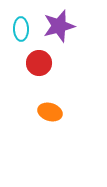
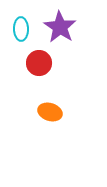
purple star: moved 1 px right, 1 px down; rotated 24 degrees counterclockwise
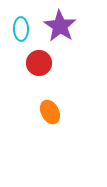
purple star: moved 1 px up
orange ellipse: rotated 45 degrees clockwise
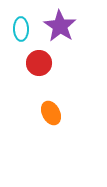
orange ellipse: moved 1 px right, 1 px down
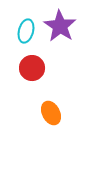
cyan ellipse: moved 5 px right, 2 px down; rotated 15 degrees clockwise
red circle: moved 7 px left, 5 px down
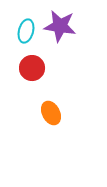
purple star: rotated 24 degrees counterclockwise
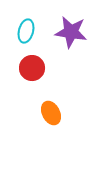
purple star: moved 11 px right, 6 px down
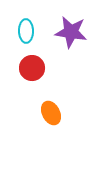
cyan ellipse: rotated 15 degrees counterclockwise
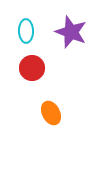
purple star: rotated 12 degrees clockwise
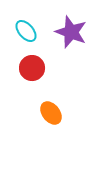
cyan ellipse: rotated 40 degrees counterclockwise
orange ellipse: rotated 10 degrees counterclockwise
